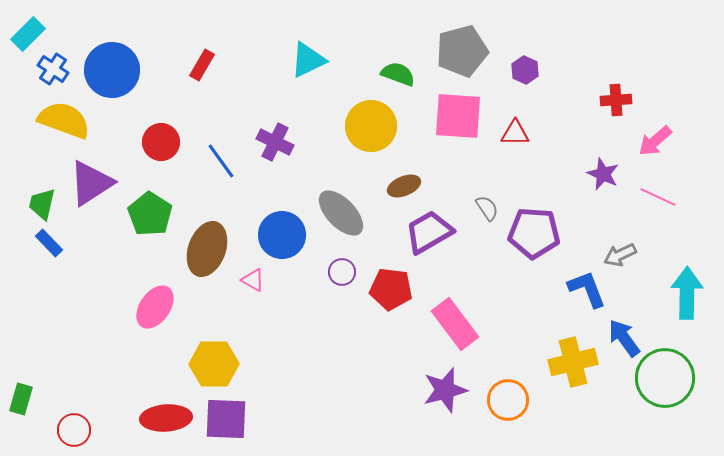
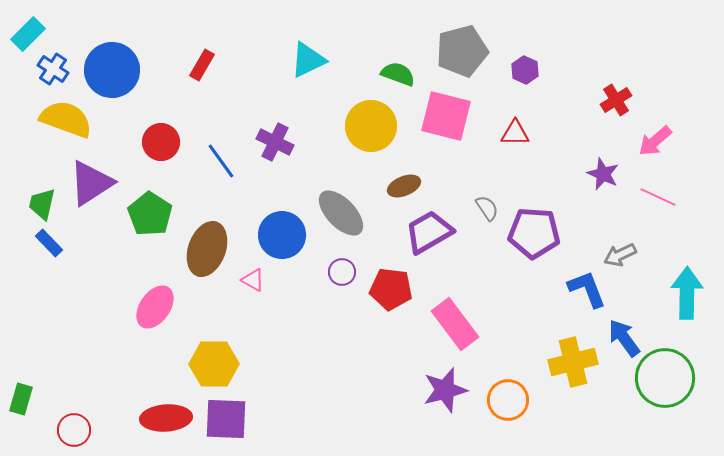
red cross at (616, 100): rotated 28 degrees counterclockwise
pink square at (458, 116): moved 12 px left; rotated 10 degrees clockwise
yellow semicircle at (64, 120): moved 2 px right, 1 px up
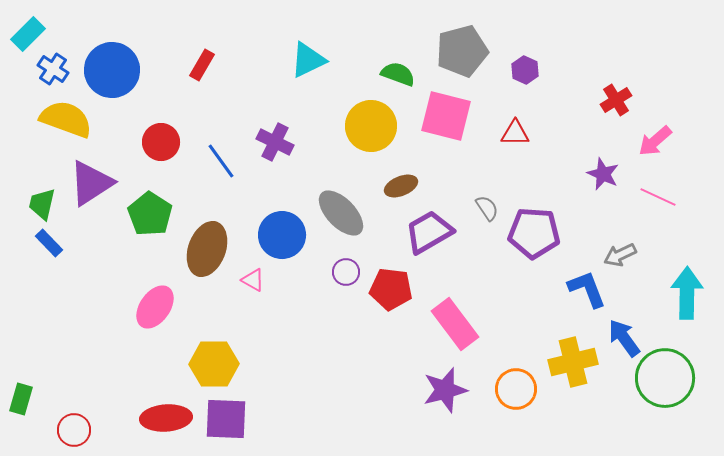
brown ellipse at (404, 186): moved 3 px left
purple circle at (342, 272): moved 4 px right
orange circle at (508, 400): moved 8 px right, 11 px up
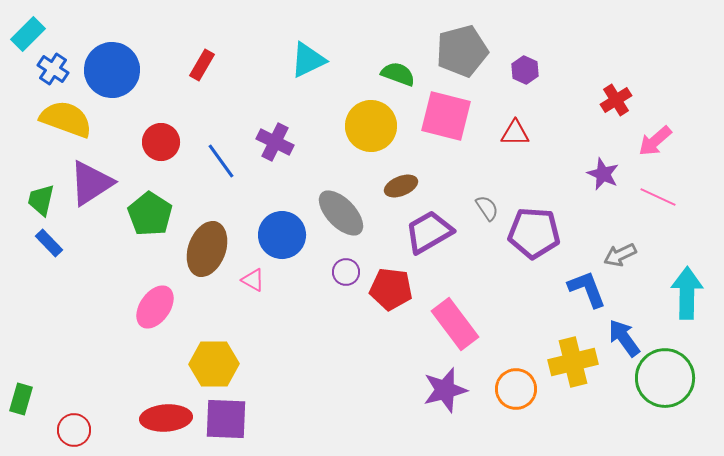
green trapezoid at (42, 204): moved 1 px left, 4 px up
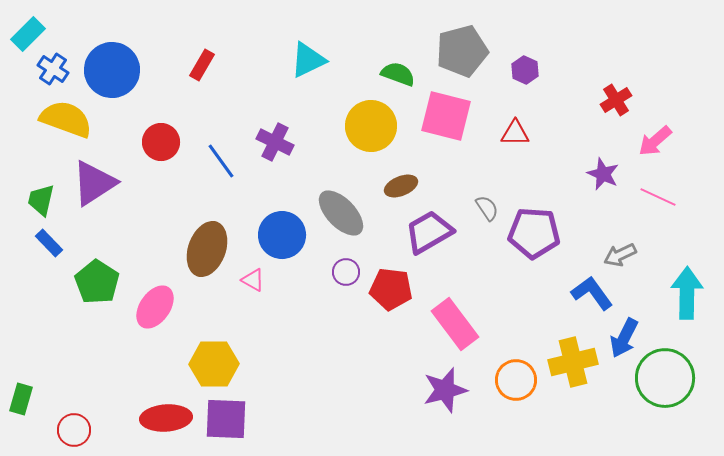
purple triangle at (91, 183): moved 3 px right
green pentagon at (150, 214): moved 53 px left, 68 px down
blue L-shape at (587, 289): moved 5 px right, 4 px down; rotated 15 degrees counterclockwise
blue arrow at (624, 338): rotated 117 degrees counterclockwise
orange circle at (516, 389): moved 9 px up
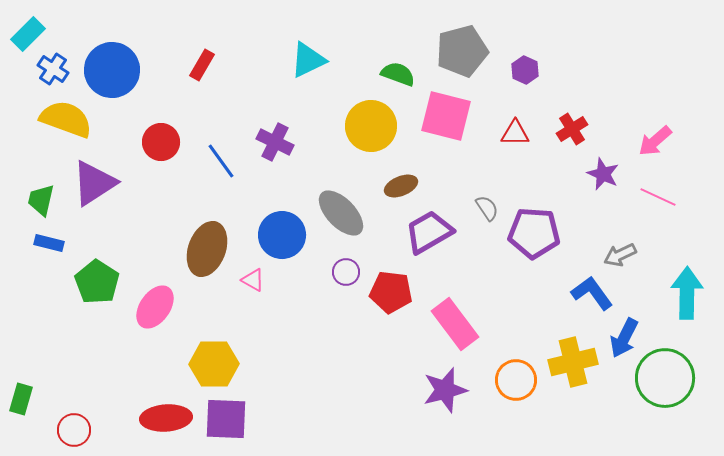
red cross at (616, 100): moved 44 px left, 29 px down
blue rectangle at (49, 243): rotated 32 degrees counterclockwise
red pentagon at (391, 289): moved 3 px down
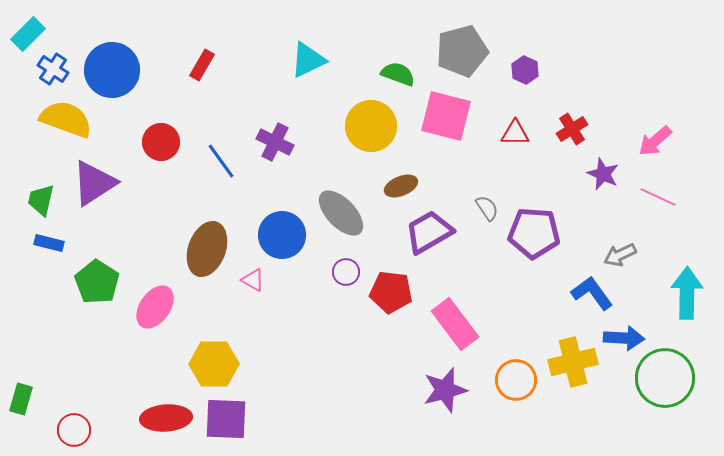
blue arrow at (624, 338): rotated 114 degrees counterclockwise
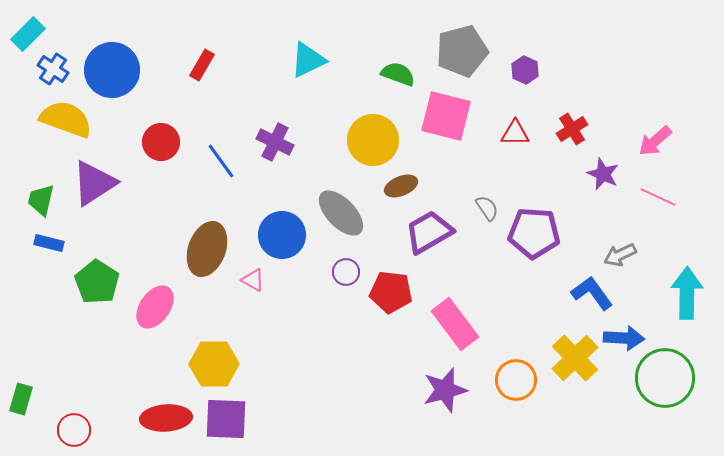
yellow circle at (371, 126): moved 2 px right, 14 px down
yellow cross at (573, 362): moved 2 px right, 4 px up; rotated 30 degrees counterclockwise
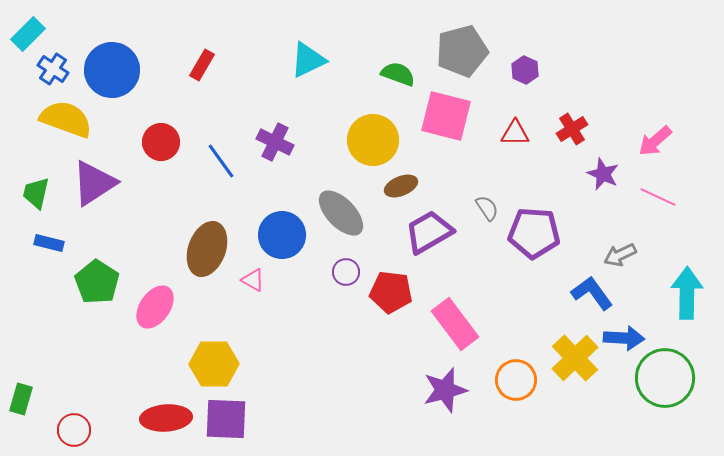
green trapezoid at (41, 200): moved 5 px left, 7 px up
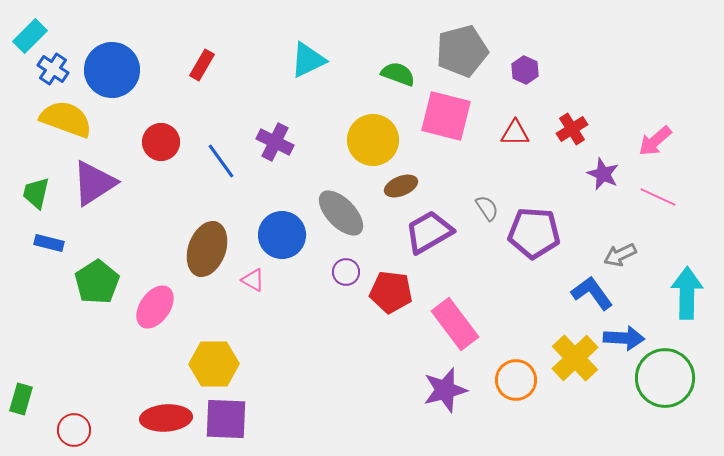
cyan rectangle at (28, 34): moved 2 px right, 2 px down
green pentagon at (97, 282): rotated 6 degrees clockwise
